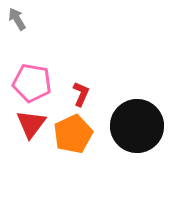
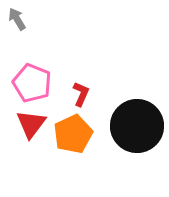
pink pentagon: rotated 12 degrees clockwise
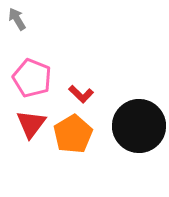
pink pentagon: moved 5 px up
red L-shape: rotated 110 degrees clockwise
black circle: moved 2 px right
orange pentagon: rotated 6 degrees counterclockwise
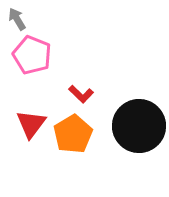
pink pentagon: moved 23 px up
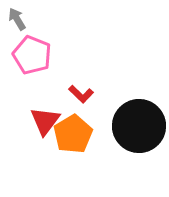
red triangle: moved 14 px right, 3 px up
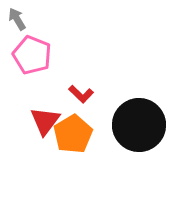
black circle: moved 1 px up
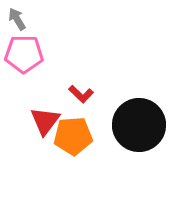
pink pentagon: moved 8 px left, 1 px up; rotated 21 degrees counterclockwise
orange pentagon: moved 2 px down; rotated 27 degrees clockwise
